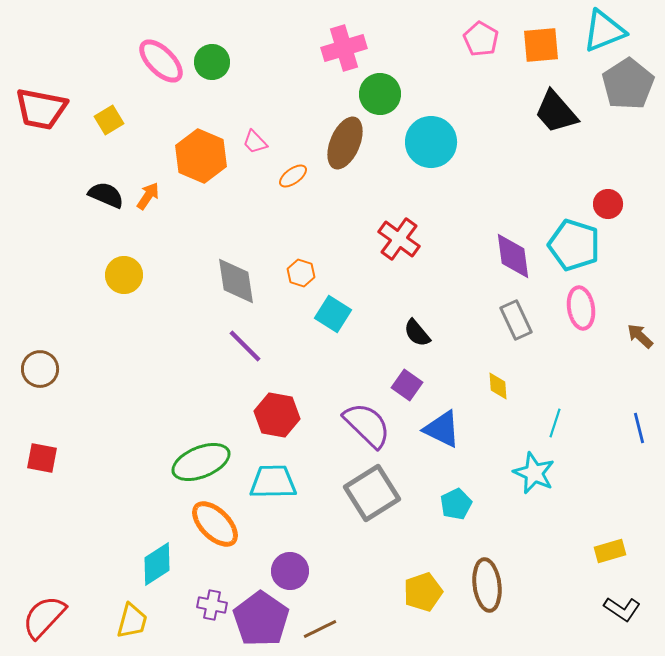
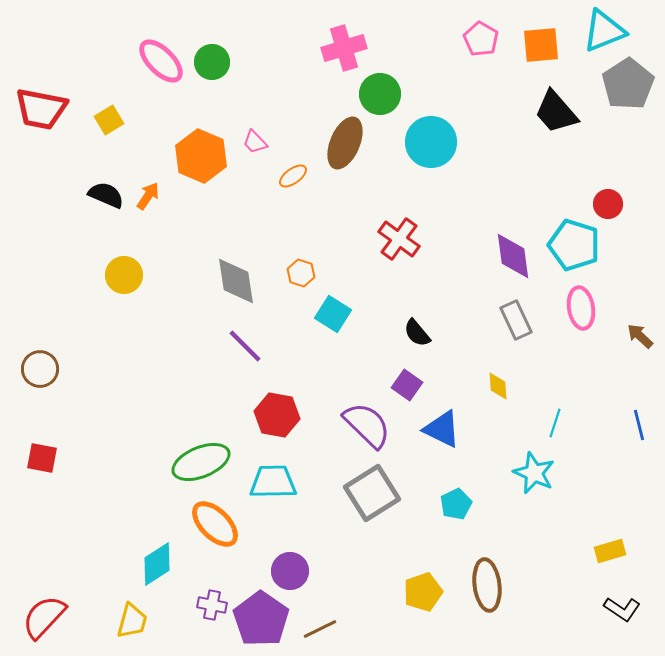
blue line at (639, 428): moved 3 px up
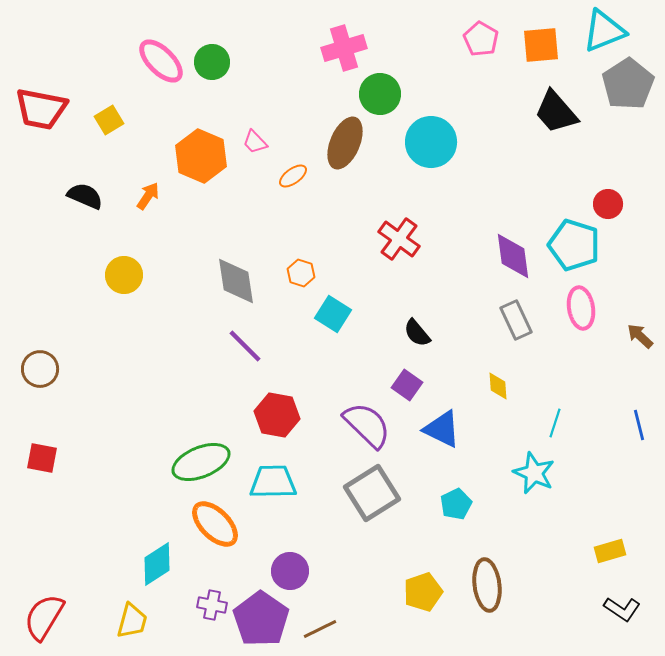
black semicircle at (106, 195): moved 21 px left, 1 px down
red semicircle at (44, 617): rotated 12 degrees counterclockwise
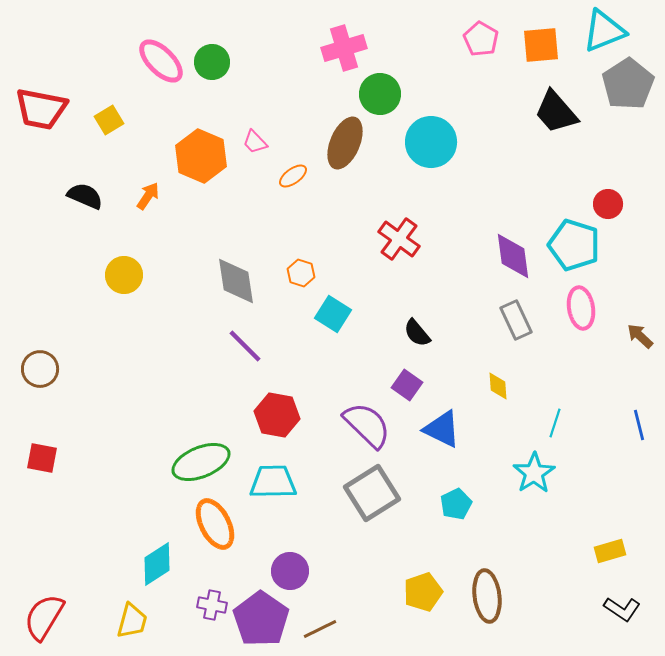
cyan star at (534, 473): rotated 15 degrees clockwise
orange ellipse at (215, 524): rotated 18 degrees clockwise
brown ellipse at (487, 585): moved 11 px down
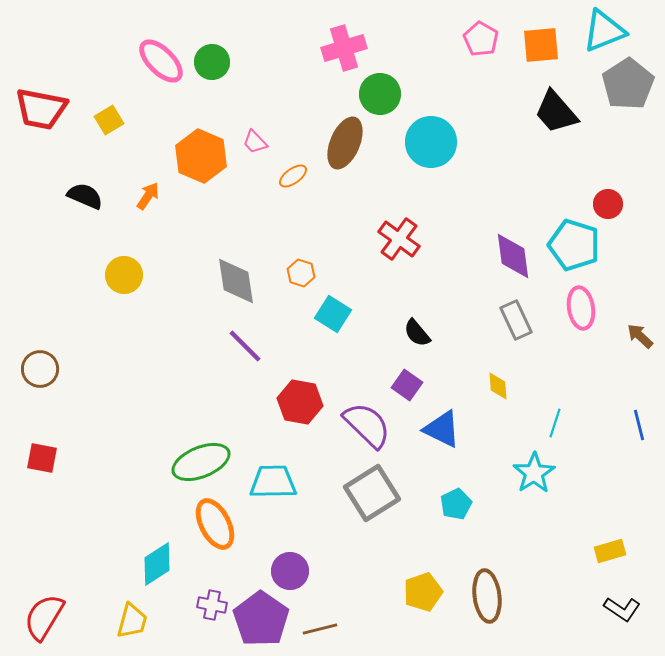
red hexagon at (277, 415): moved 23 px right, 13 px up
brown line at (320, 629): rotated 12 degrees clockwise
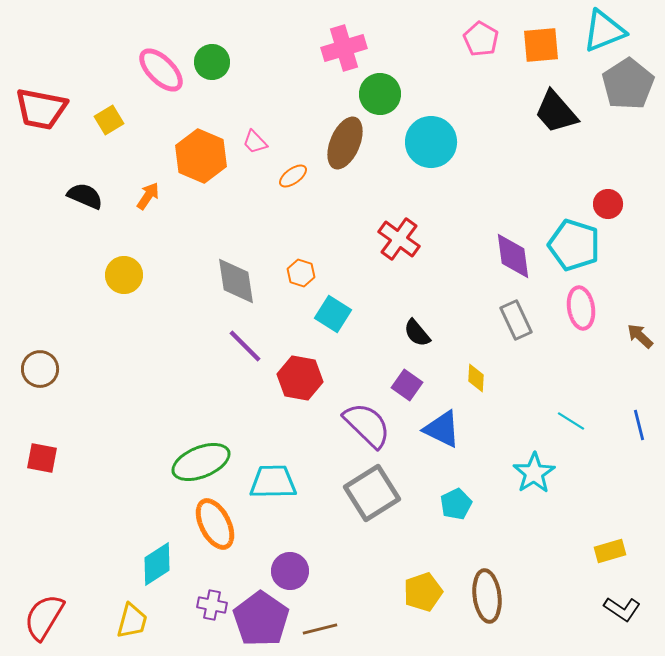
pink ellipse at (161, 61): moved 9 px down
yellow diamond at (498, 386): moved 22 px left, 8 px up; rotated 8 degrees clockwise
red hexagon at (300, 402): moved 24 px up
cyan line at (555, 423): moved 16 px right, 2 px up; rotated 76 degrees counterclockwise
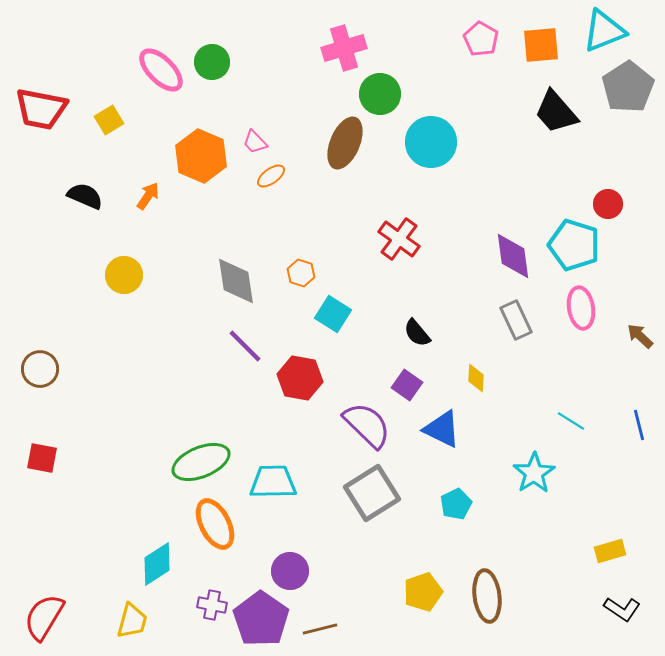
gray pentagon at (628, 84): moved 3 px down
orange ellipse at (293, 176): moved 22 px left
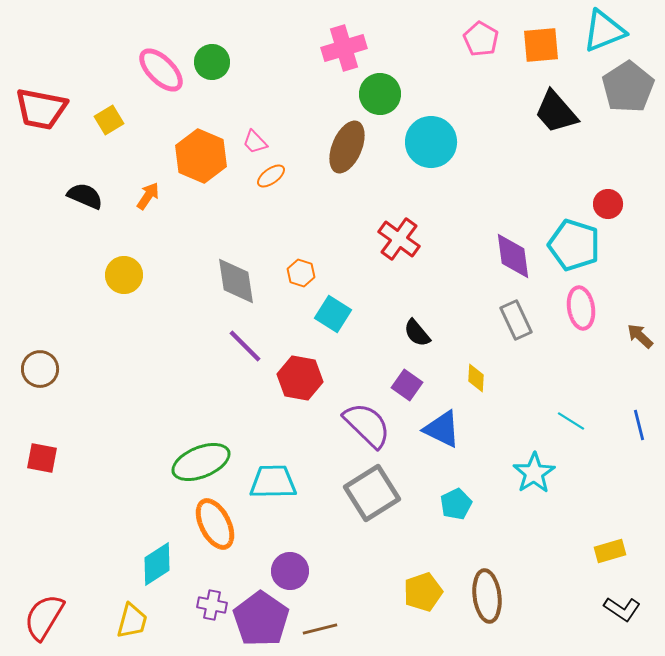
brown ellipse at (345, 143): moved 2 px right, 4 px down
